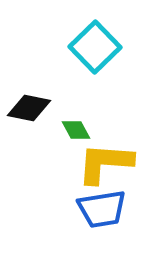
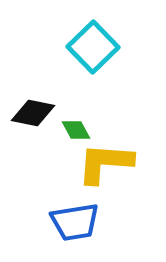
cyan square: moved 2 px left
black diamond: moved 4 px right, 5 px down
blue trapezoid: moved 27 px left, 13 px down
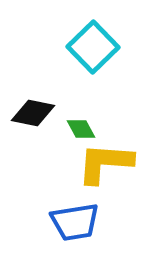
green diamond: moved 5 px right, 1 px up
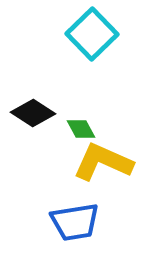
cyan square: moved 1 px left, 13 px up
black diamond: rotated 21 degrees clockwise
yellow L-shape: moved 2 px left, 1 px up; rotated 20 degrees clockwise
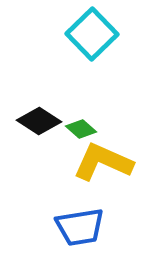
black diamond: moved 6 px right, 8 px down
green diamond: rotated 20 degrees counterclockwise
blue trapezoid: moved 5 px right, 5 px down
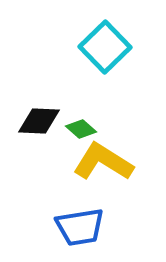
cyan square: moved 13 px right, 13 px down
black diamond: rotated 30 degrees counterclockwise
yellow L-shape: rotated 8 degrees clockwise
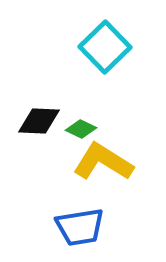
green diamond: rotated 16 degrees counterclockwise
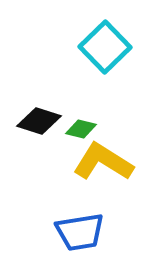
black diamond: rotated 15 degrees clockwise
green diamond: rotated 12 degrees counterclockwise
blue trapezoid: moved 5 px down
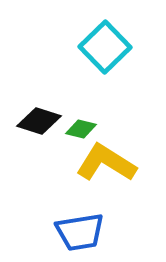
yellow L-shape: moved 3 px right, 1 px down
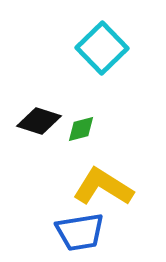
cyan square: moved 3 px left, 1 px down
green diamond: rotated 28 degrees counterclockwise
yellow L-shape: moved 3 px left, 24 px down
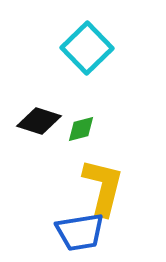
cyan square: moved 15 px left
yellow L-shape: rotated 72 degrees clockwise
